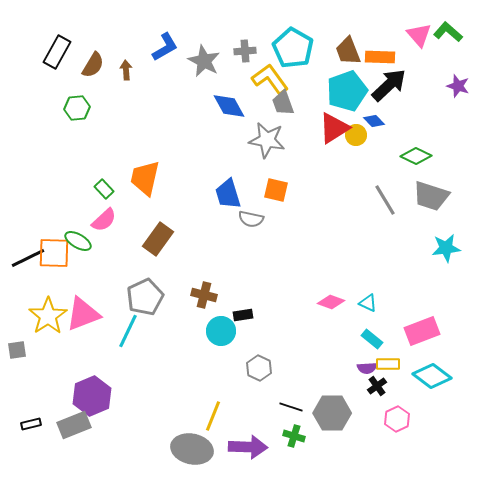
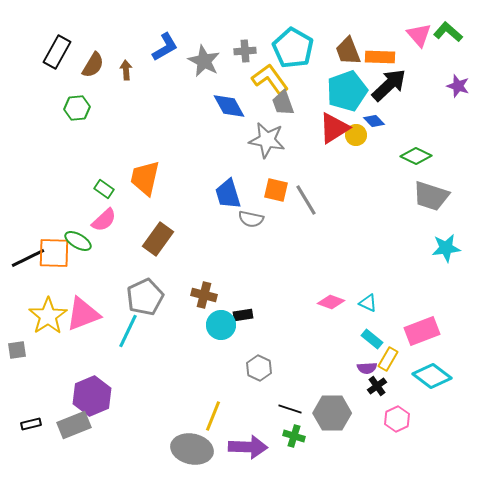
green rectangle at (104, 189): rotated 12 degrees counterclockwise
gray line at (385, 200): moved 79 px left
cyan circle at (221, 331): moved 6 px up
yellow rectangle at (388, 364): moved 5 px up; rotated 60 degrees counterclockwise
black line at (291, 407): moved 1 px left, 2 px down
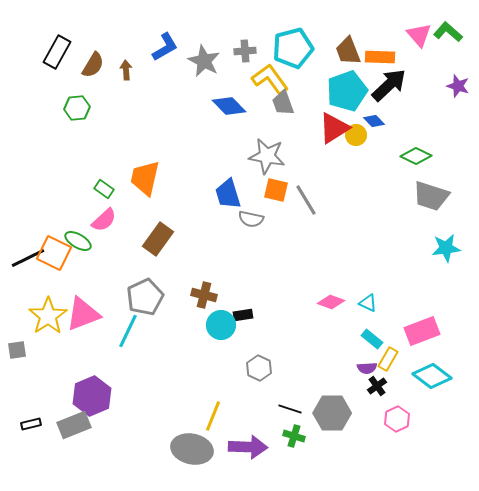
cyan pentagon at (293, 48): rotated 27 degrees clockwise
blue diamond at (229, 106): rotated 16 degrees counterclockwise
gray star at (267, 140): moved 16 px down
orange square at (54, 253): rotated 24 degrees clockwise
